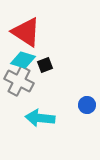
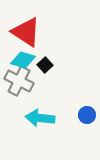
black square: rotated 21 degrees counterclockwise
blue circle: moved 10 px down
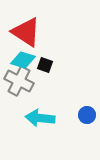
black square: rotated 28 degrees counterclockwise
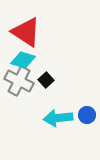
black square: moved 1 px right, 15 px down; rotated 28 degrees clockwise
cyan arrow: moved 18 px right; rotated 12 degrees counterclockwise
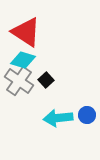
gray cross: rotated 8 degrees clockwise
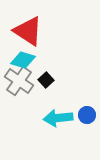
red triangle: moved 2 px right, 1 px up
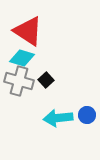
cyan diamond: moved 1 px left, 2 px up
gray cross: rotated 20 degrees counterclockwise
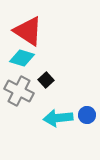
gray cross: moved 10 px down; rotated 12 degrees clockwise
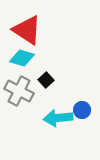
red triangle: moved 1 px left, 1 px up
blue circle: moved 5 px left, 5 px up
